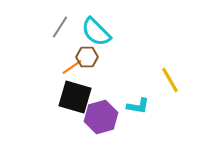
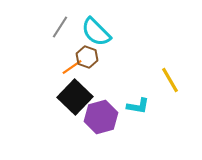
brown hexagon: rotated 20 degrees clockwise
black square: rotated 28 degrees clockwise
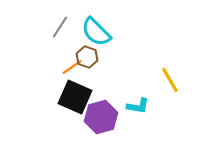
black square: rotated 20 degrees counterclockwise
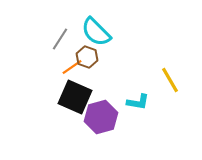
gray line: moved 12 px down
cyan L-shape: moved 4 px up
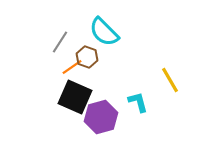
cyan semicircle: moved 8 px right
gray line: moved 3 px down
cyan L-shape: rotated 115 degrees counterclockwise
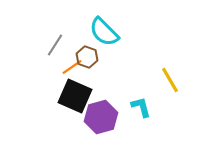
gray line: moved 5 px left, 3 px down
black square: moved 1 px up
cyan L-shape: moved 3 px right, 5 px down
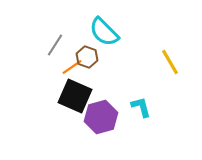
yellow line: moved 18 px up
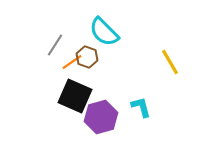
orange line: moved 5 px up
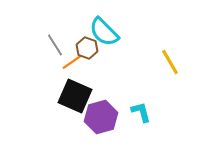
gray line: rotated 65 degrees counterclockwise
brown hexagon: moved 9 px up
cyan L-shape: moved 5 px down
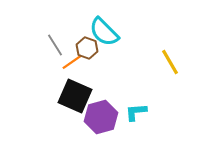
cyan L-shape: moved 5 px left; rotated 80 degrees counterclockwise
